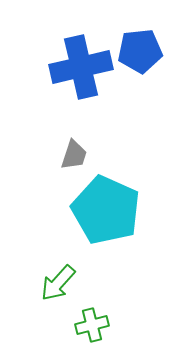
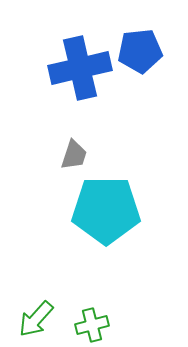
blue cross: moved 1 px left, 1 px down
cyan pentagon: rotated 24 degrees counterclockwise
green arrow: moved 22 px left, 36 px down
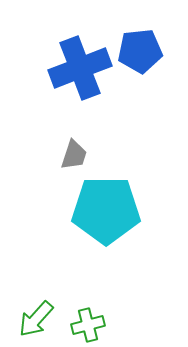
blue cross: rotated 8 degrees counterclockwise
green cross: moved 4 px left
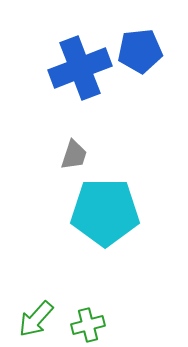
cyan pentagon: moved 1 px left, 2 px down
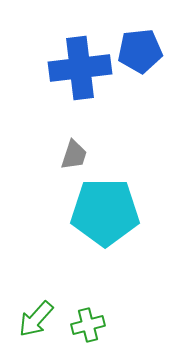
blue cross: rotated 14 degrees clockwise
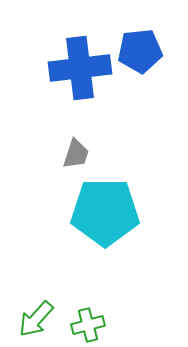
gray trapezoid: moved 2 px right, 1 px up
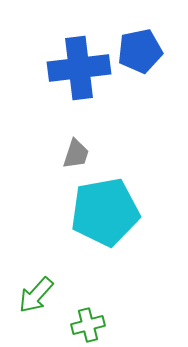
blue pentagon: rotated 6 degrees counterclockwise
blue cross: moved 1 px left
cyan pentagon: rotated 10 degrees counterclockwise
green arrow: moved 24 px up
